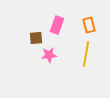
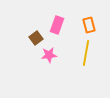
brown square: rotated 32 degrees counterclockwise
yellow line: moved 1 px up
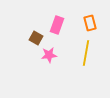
orange rectangle: moved 1 px right, 2 px up
brown square: rotated 24 degrees counterclockwise
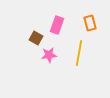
yellow line: moved 7 px left
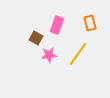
yellow line: moved 1 px left, 1 px down; rotated 25 degrees clockwise
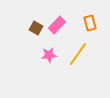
pink rectangle: rotated 24 degrees clockwise
brown square: moved 10 px up
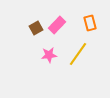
brown square: rotated 32 degrees clockwise
